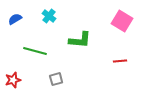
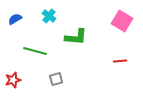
green L-shape: moved 4 px left, 3 px up
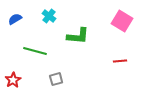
green L-shape: moved 2 px right, 1 px up
red star: rotated 14 degrees counterclockwise
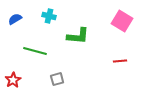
cyan cross: rotated 24 degrees counterclockwise
gray square: moved 1 px right
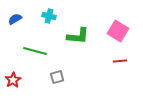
pink square: moved 4 px left, 10 px down
gray square: moved 2 px up
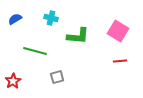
cyan cross: moved 2 px right, 2 px down
red star: moved 1 px down
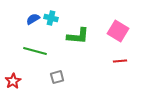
blue semicircle: moved 18 px right
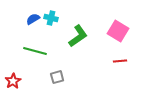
green L-shape: rotated 40 degrees counterclockwise
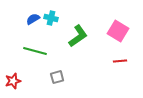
red star: rotated 14 degrees clockwise
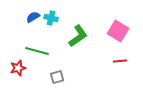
blue semicircle: moved 2 px up
green line: moved 2 px right
red star: moved 5 px right, 13 px up
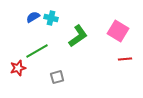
green line: rotated 45 degrees counterclockwise
red line: moved 5 px right, 2 px up
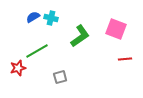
pink square: moved 2 px left, 2 px up; rotated 10 degrees counterclockwise
green L-shape: moved 2 px right
gray square: moved 3 px right
